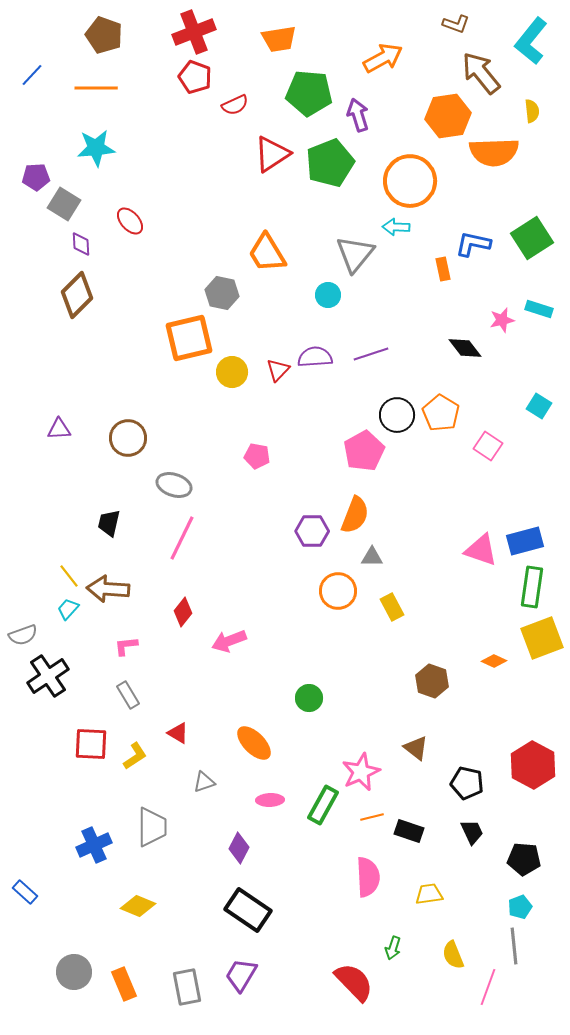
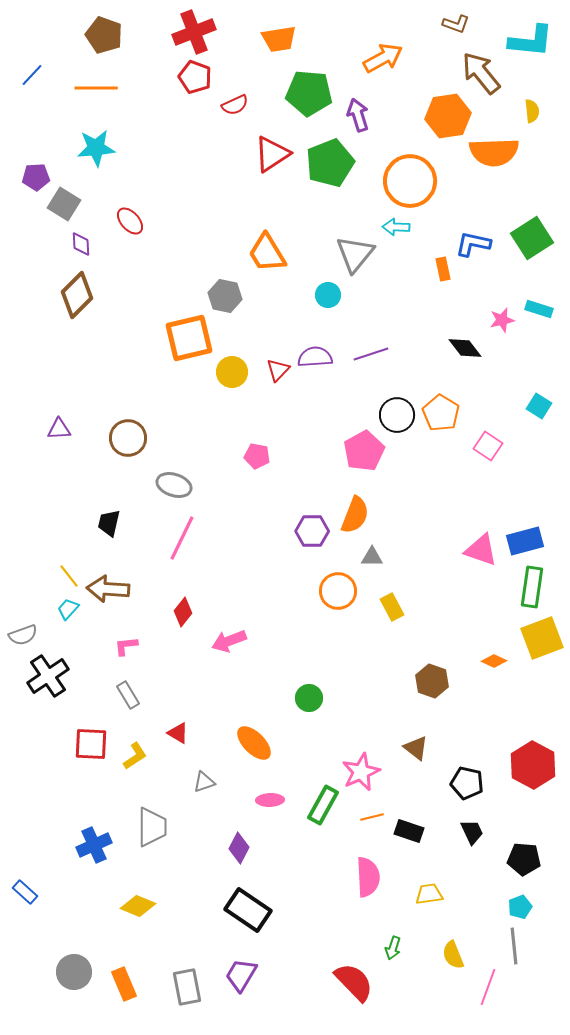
cyan L-shape at (531, 41): rotated 123 degrees counterclockwise
gray hexagon at (222, 293): moved 3 px right, 3 px down
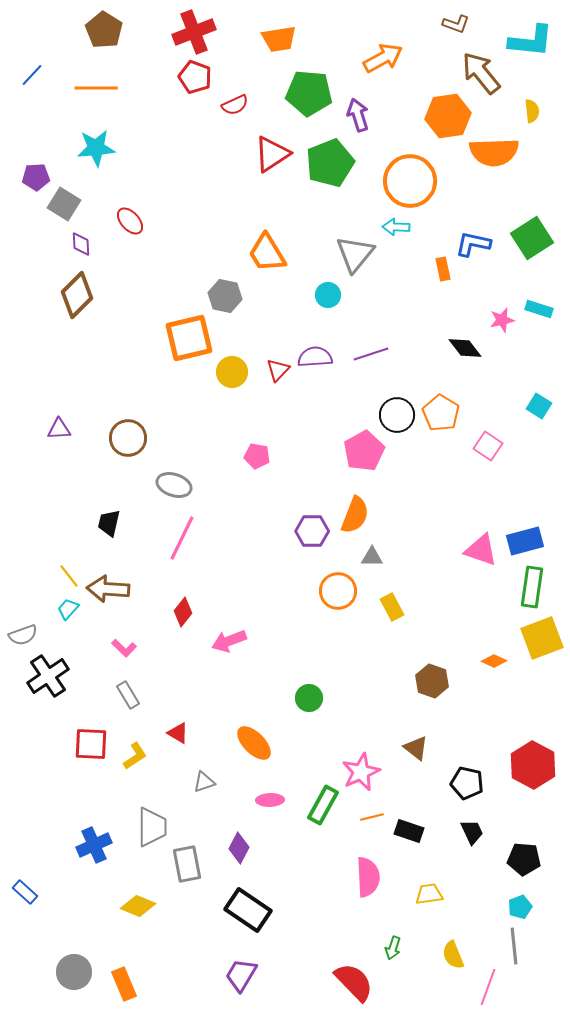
brown pentagon at (104, 35): moved 5 px up; rotated 12 degrees clockwise
pink L-shape at (126, 646): moved 2 px left, 2 px down; rotated 130 degrees counterclockwise
gray rectangle at (187, 987): moved 123 px up
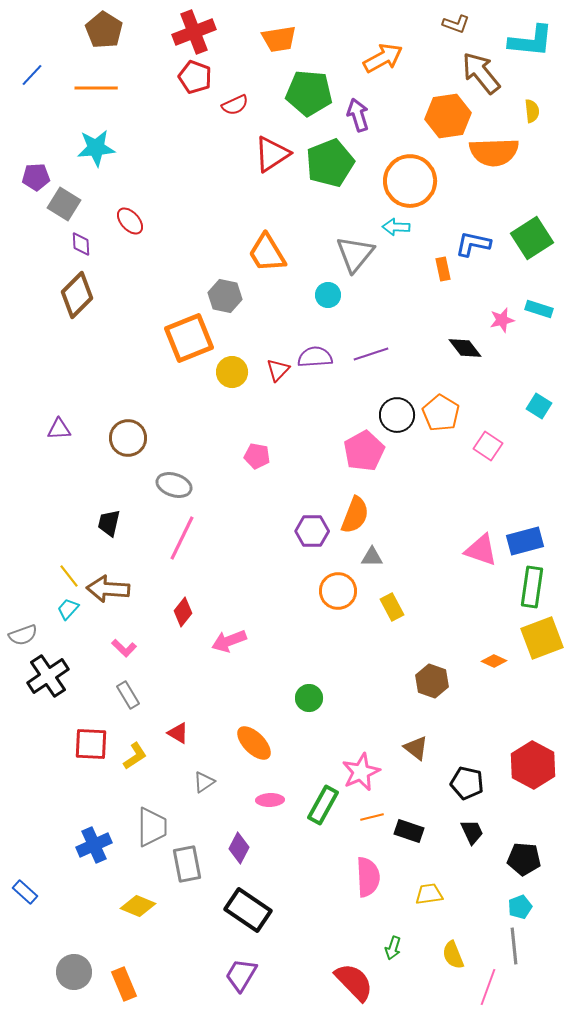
orange square at (189, 338): rotated 9 degrees counterclockwise
gray triangle at (204, 782): rotated 15 degrees counterclockwise
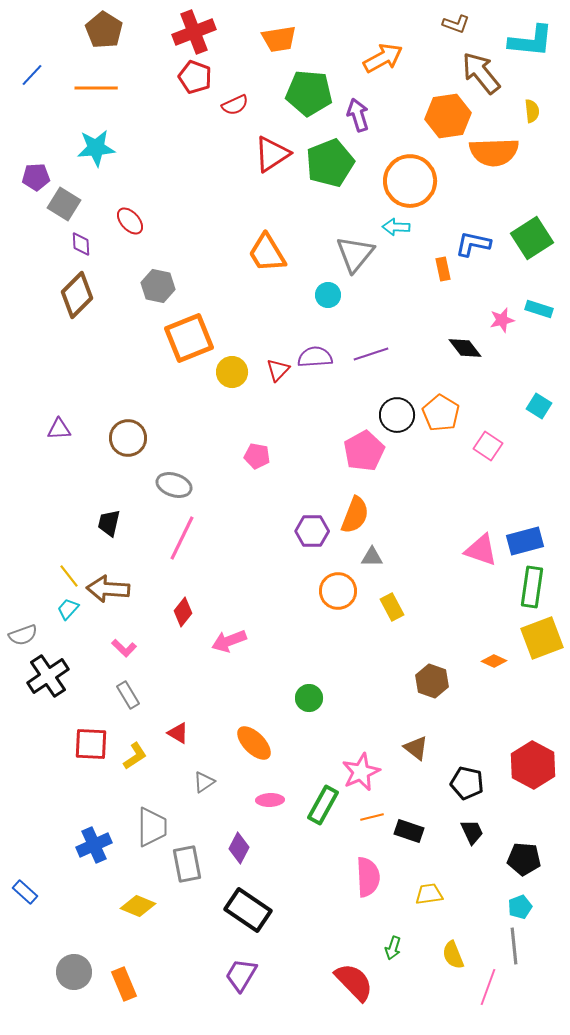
gray hexagon at (225, 296): moved 67 px left, 10 px up
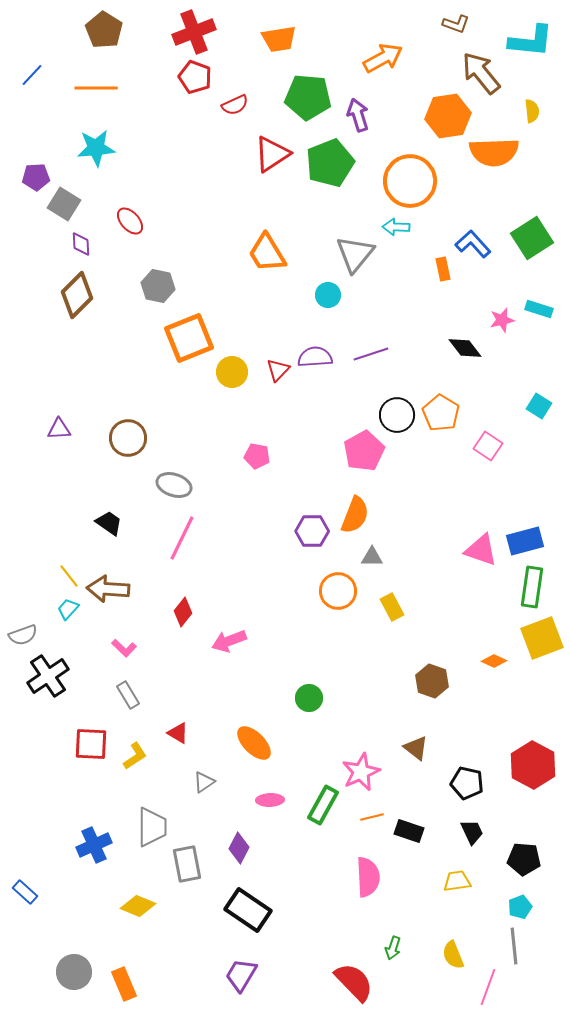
green pentagon at (309, 93): moved 1 px left, 4 px down
blue L-shape at (473, 244): rotated 36 degrees clockwise
black trapezoid at (109, 523): rotated 112 degrees clockwise
yellow trapezoid at (429, 894): moved 28 px right, 13 px up
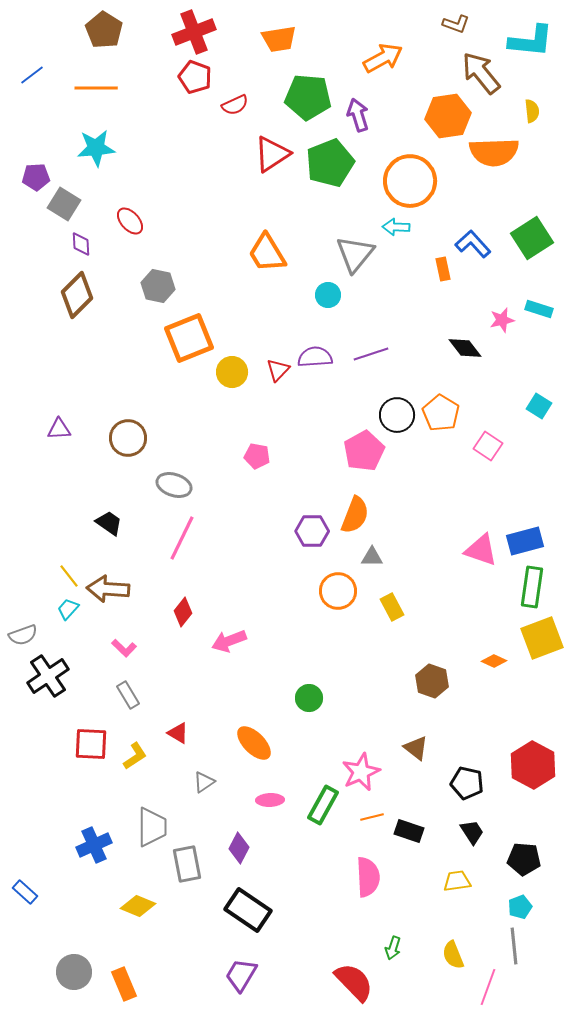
blue line at (32, 75): rotated 10 degrees clockwise
black trapezoid at (472, 832): rotated 8 degrees counterclockwise
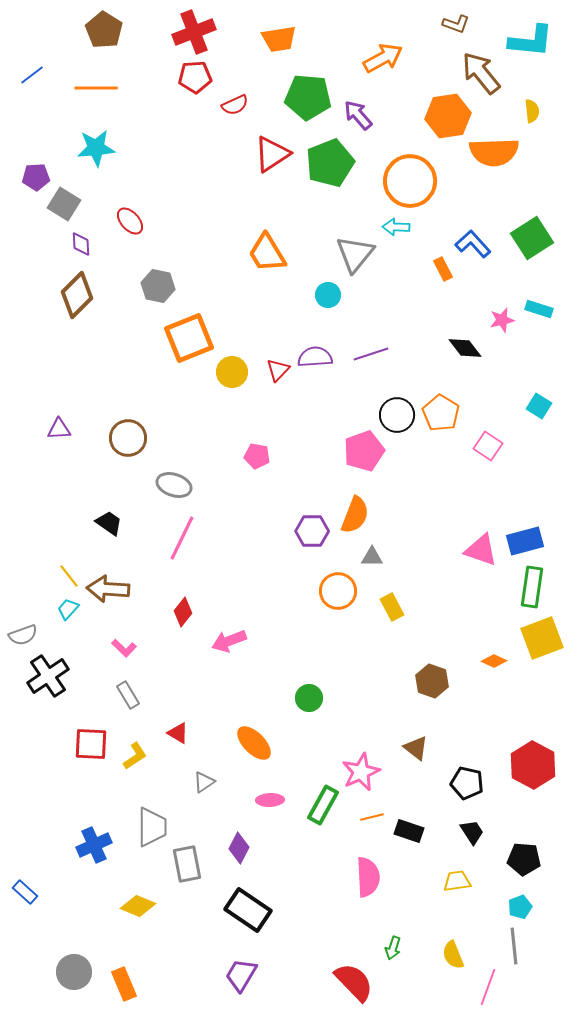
red pentagon at (195, 77): rotated 24 degrees counterclockwise
purple arrow at (358, 115): rotated 24 degrees counterclockwise
orange rectangle at (443, 269): rotated 15 degrees counterclockwise
pink pentagon at (364, 451): rotated 9 degrees clockwise
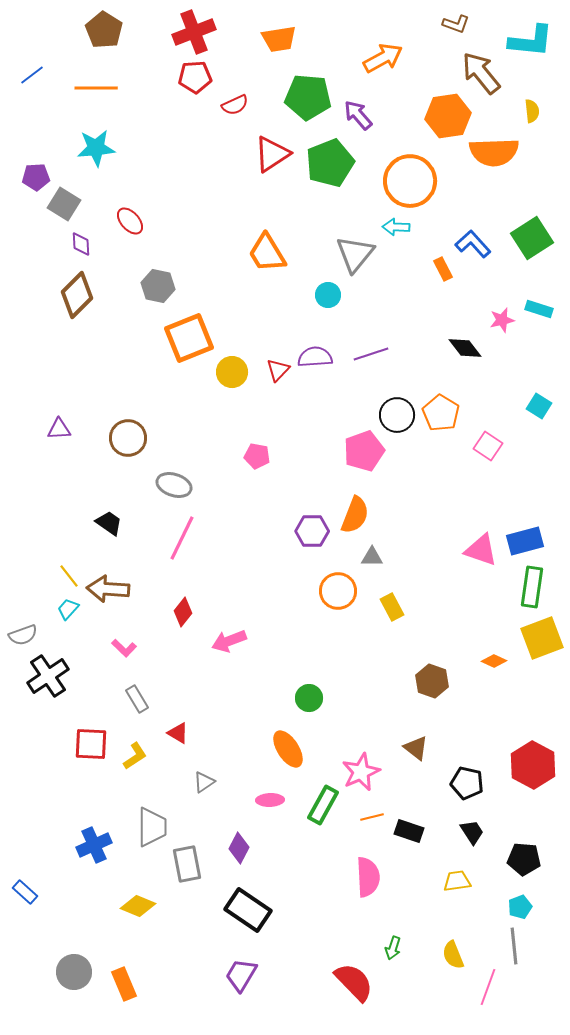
gray rectangle at (128, 695): moved 9 px right, 4 px down
orange ellipse at (254, 743): moved 34 px right, 6 px down; rotated 12 degrees clockwise
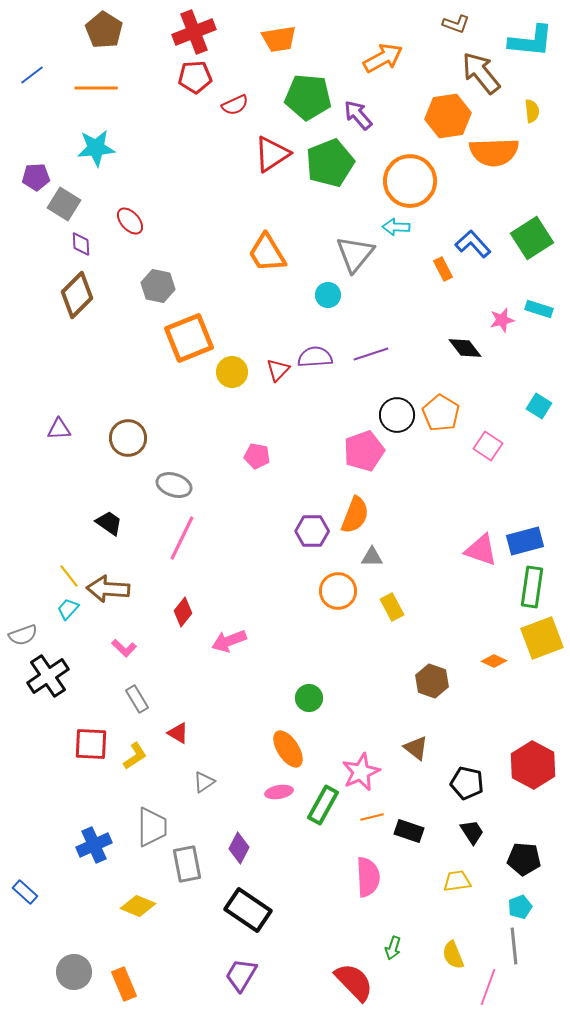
pink ellipse at (270, 800): moved 9 px right, 8 px up; rotated 8 degrees counterclockwise
